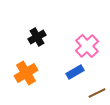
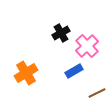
black cross: moved 24 px right, 4 px up
blue rectangle: moved 1 px left, 1 px up
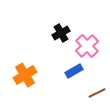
orange cross: moved 1 px left, 2 px down
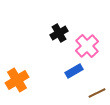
black cross: moved 2 px left
orange cross: moved 8 px left, 5 px down
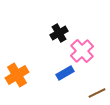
pink cross: moved 5 px left, 5 px down
blue rectangle: moved 9 px left, 2 px down
orange cross: moved 5 px up
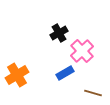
brown line: moved 4 px left; rotated 42 degrees clockwise
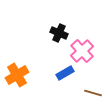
black cross: rotated 36 degrees counterclockwise
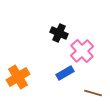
orange cross: moved 1 px right, 2 px down
